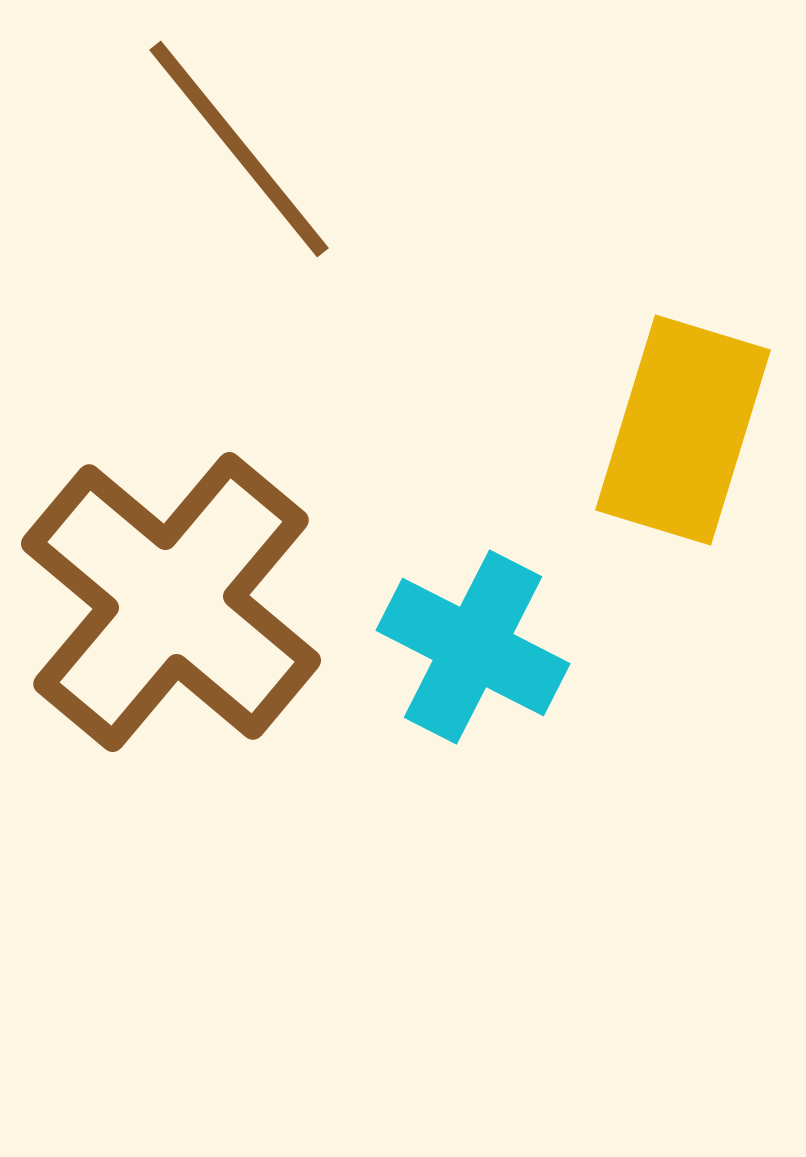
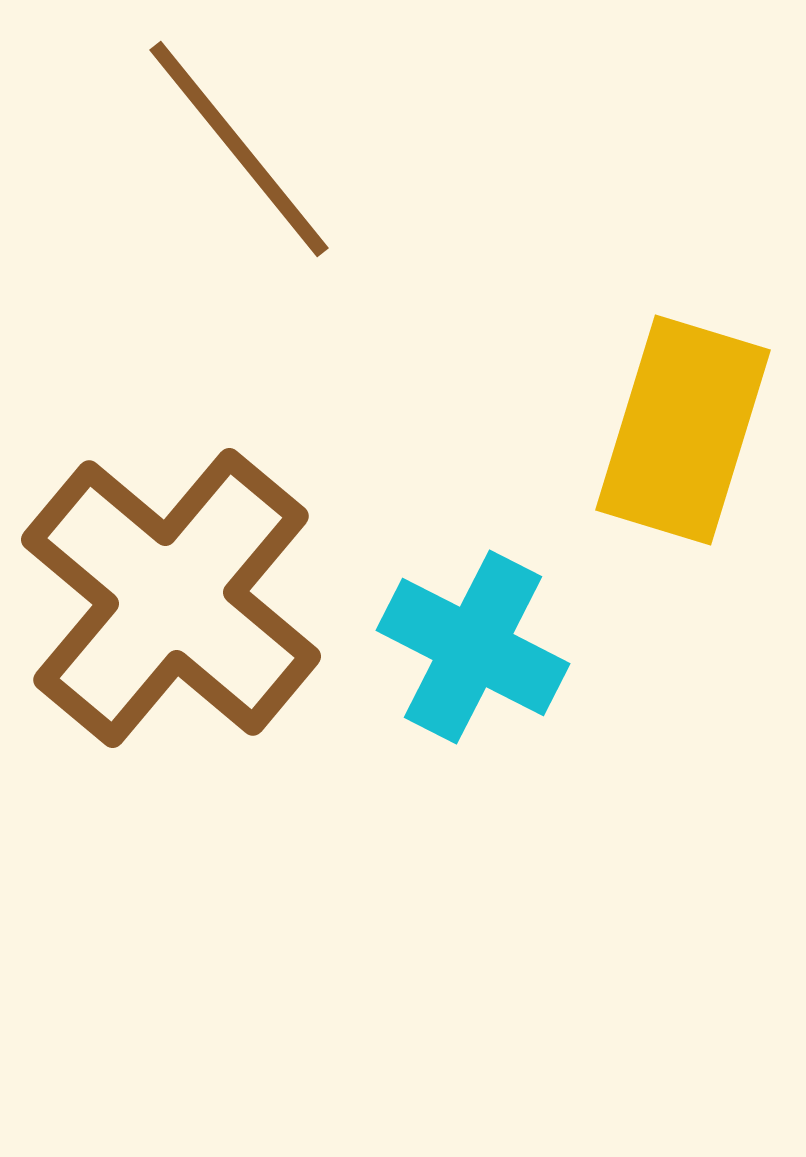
brown cross: moved 4 px up
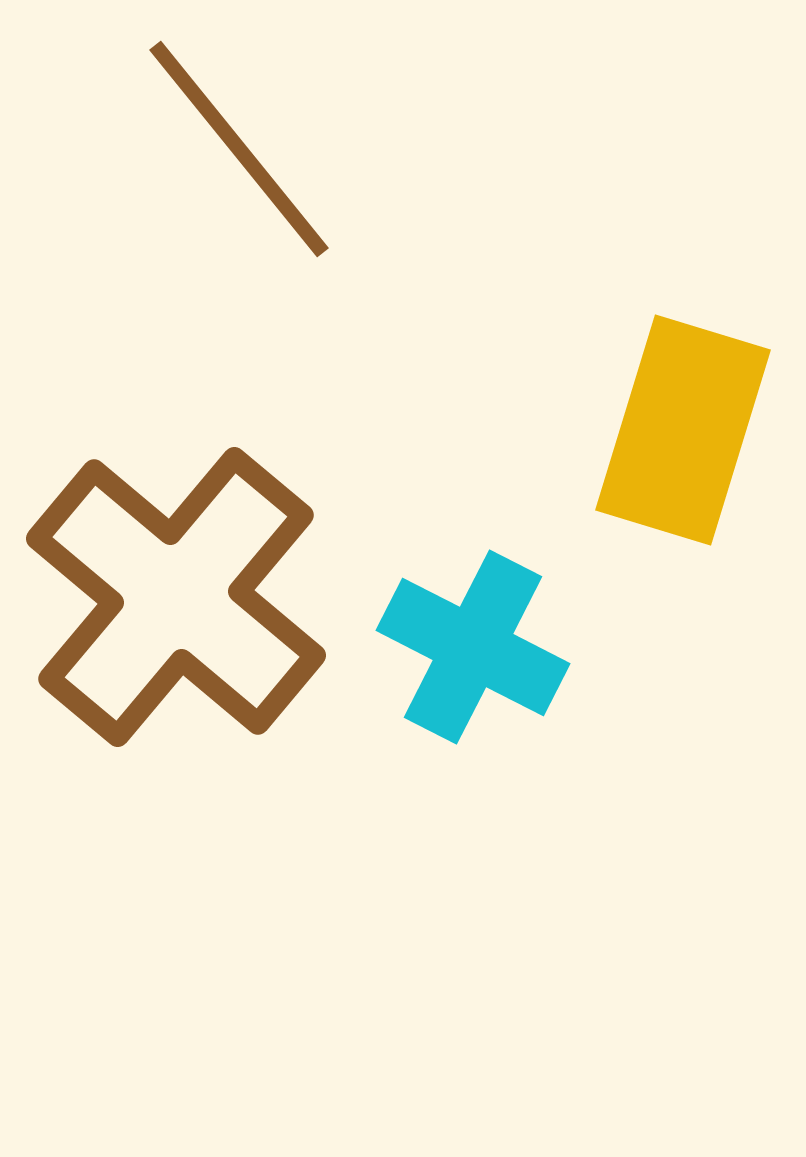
brown cross: moved 5 px right, 1 px up
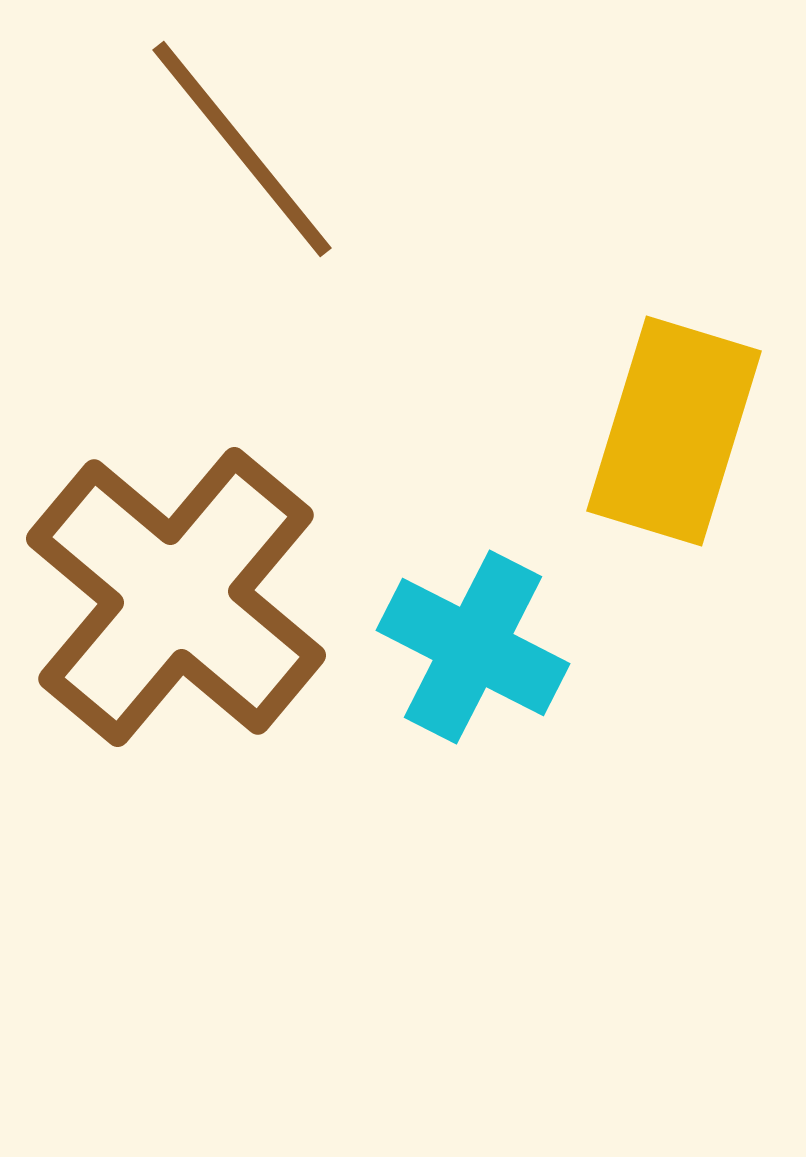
brown line: moved 3 px right
yellow rectangle: moved 9 px left, 1 px down
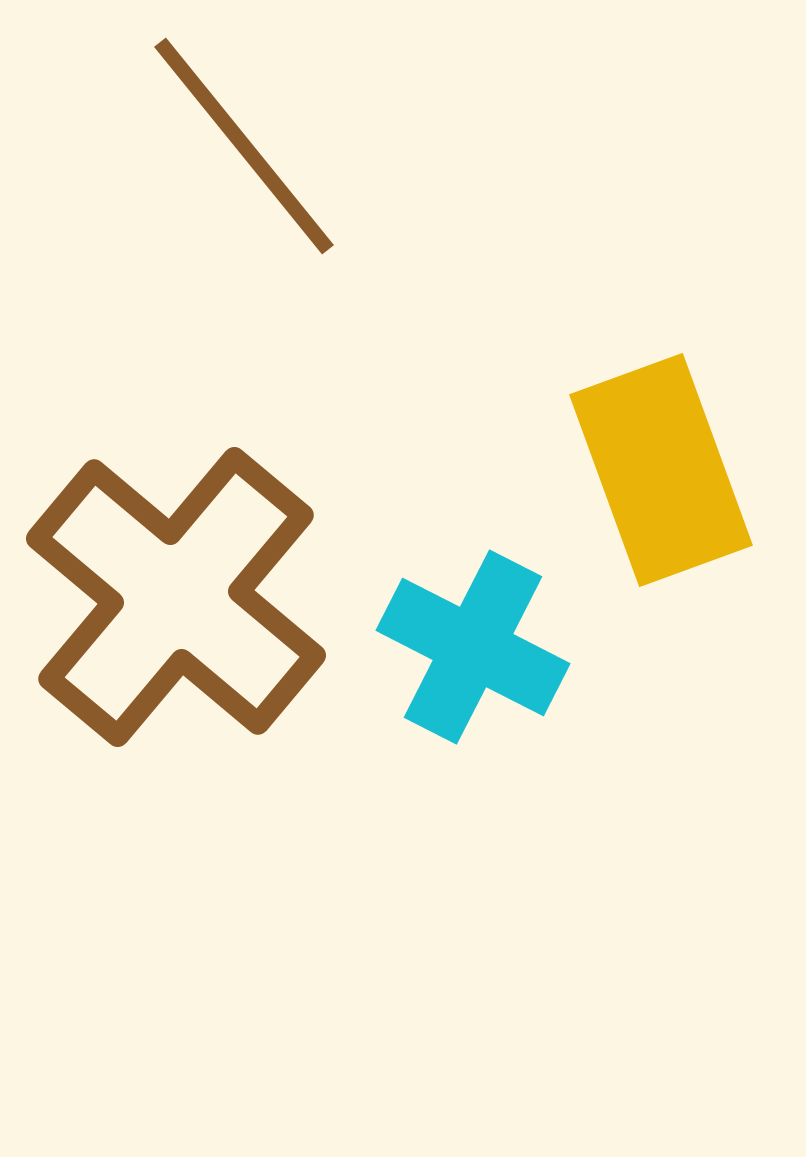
brown line: moved 2 px right, 3 px up
yellow rectangle: moved 13 px left, 39 px down; rotated 37 degrees counterclockwise
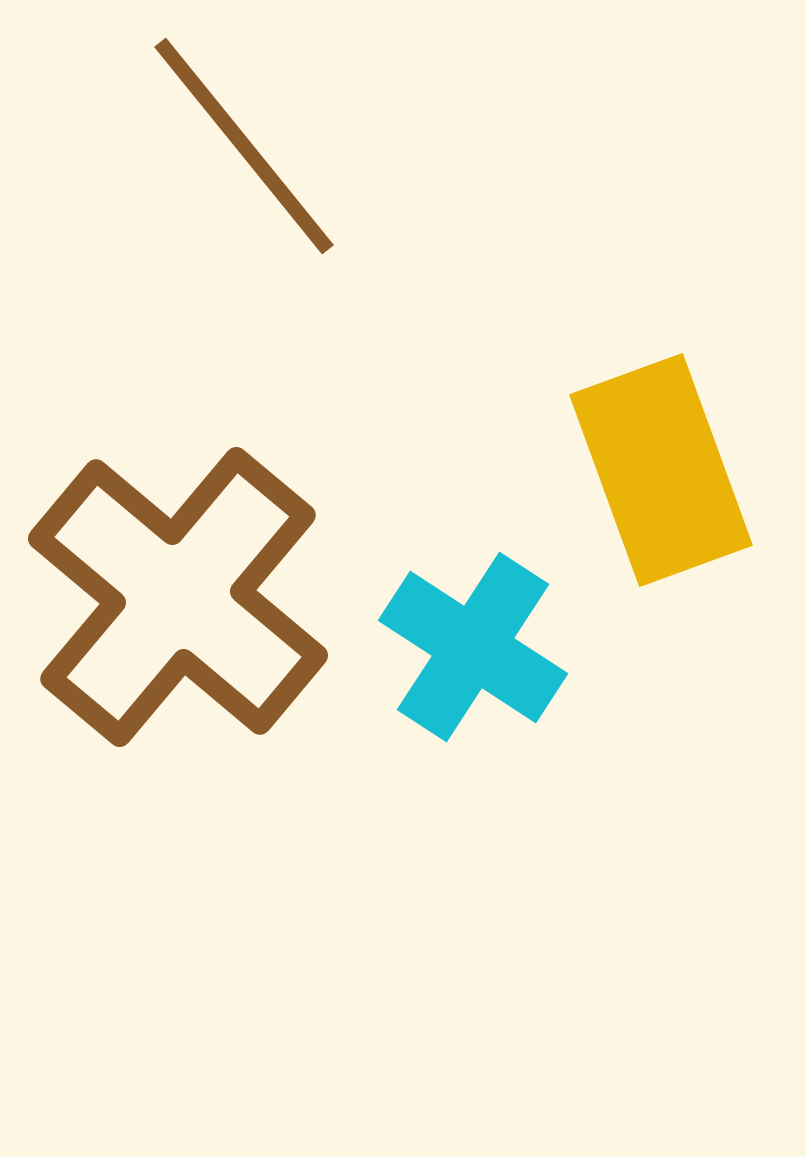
brown cross: moved 2 px right
cyan cross: rotated 6 degrees clockwise
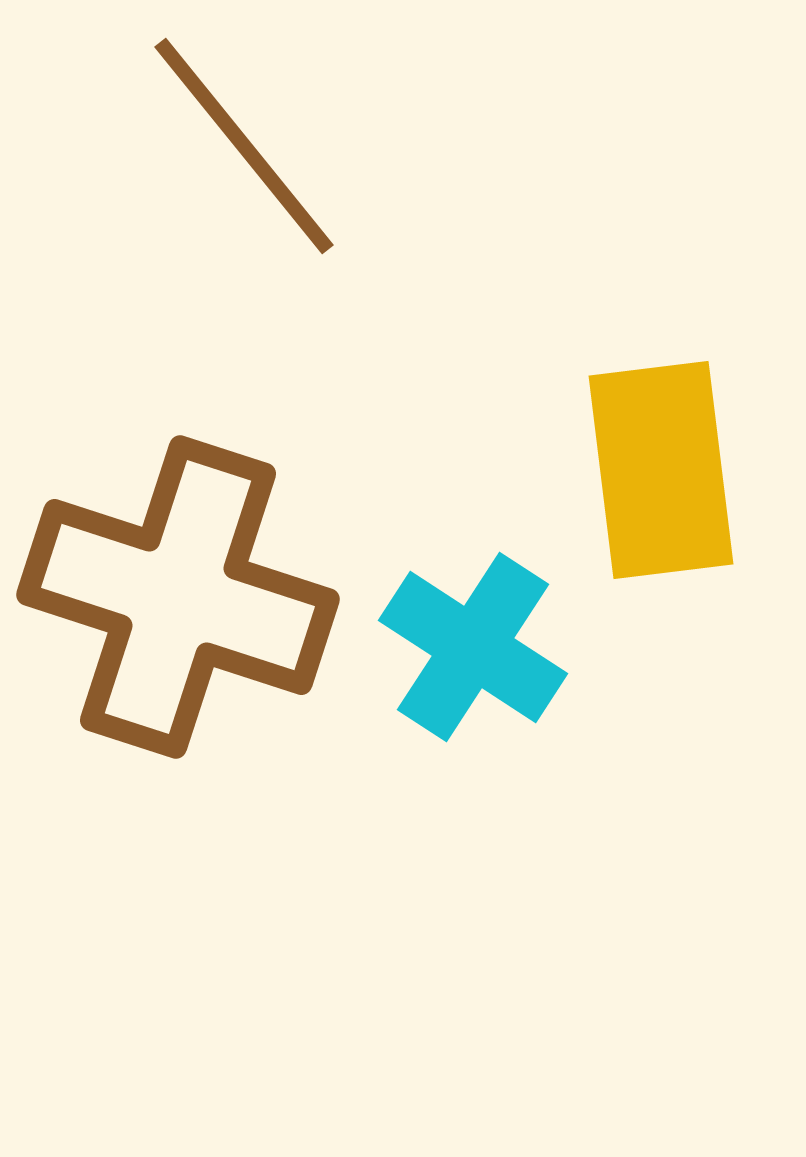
yellow rectangle: rotated 13 degrees clockwise
brown cross: rotated 22 degrees counterclockwise
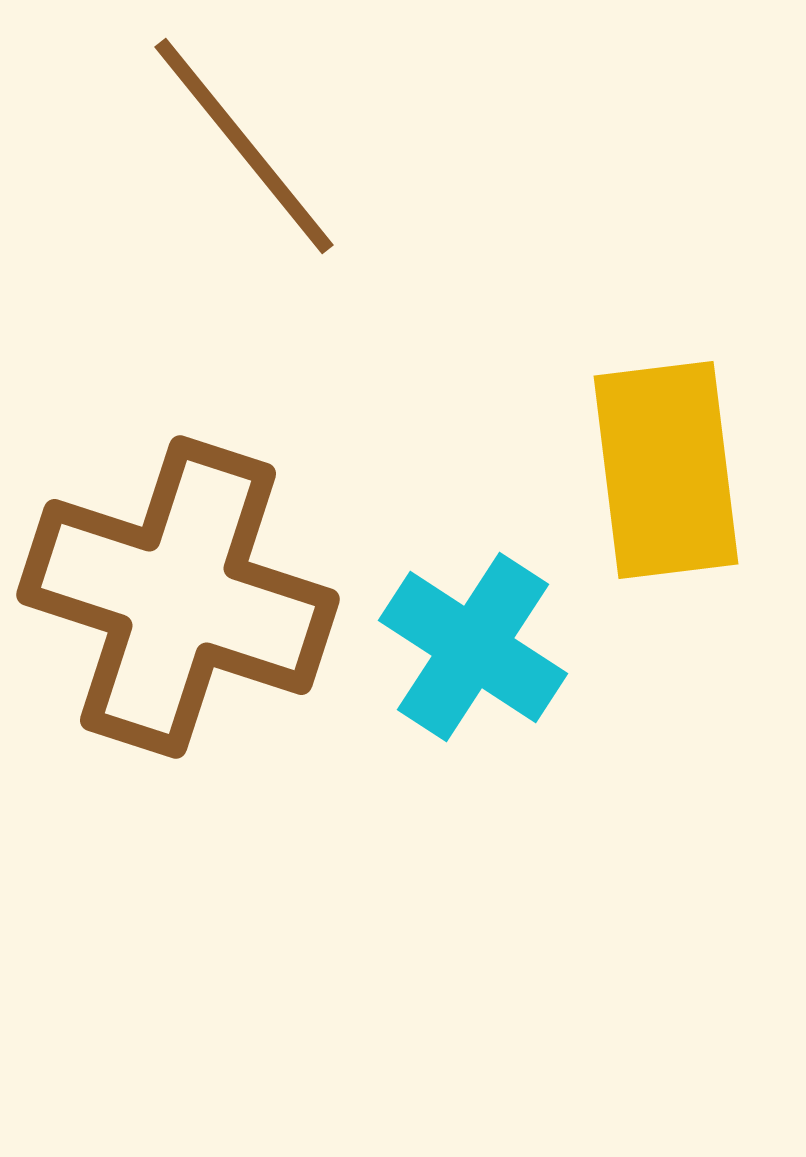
yellow rectangle: moved 5 px right
